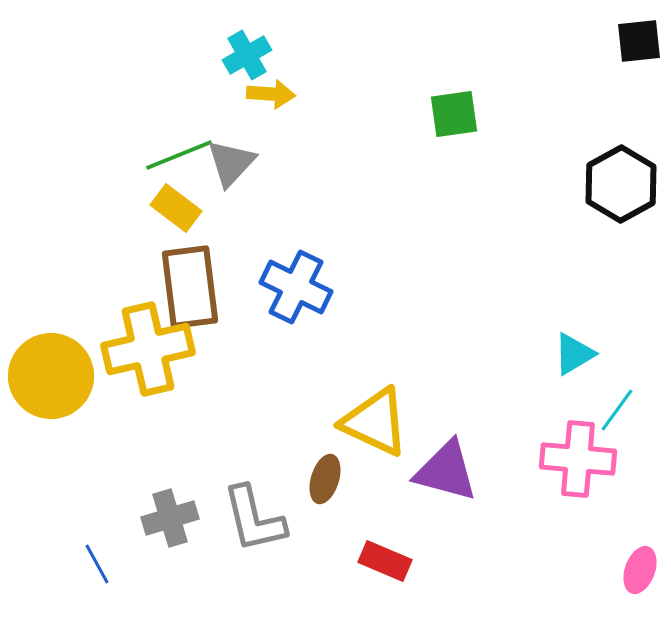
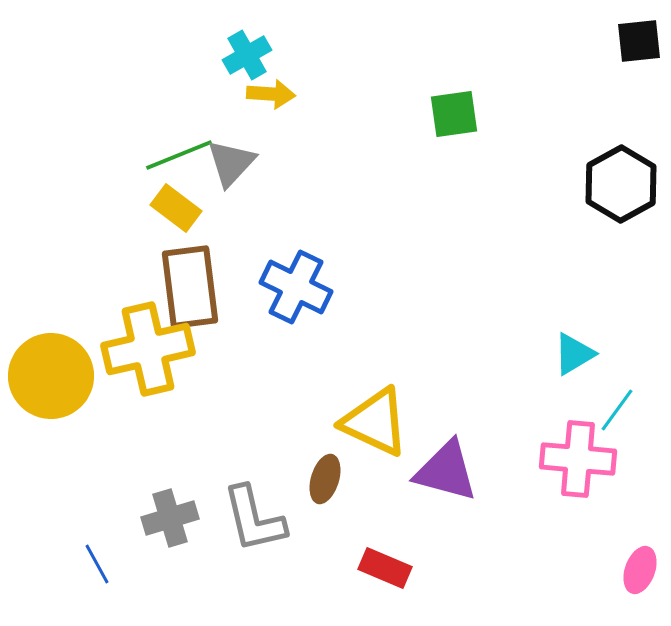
red rectangle: moved 7 px down
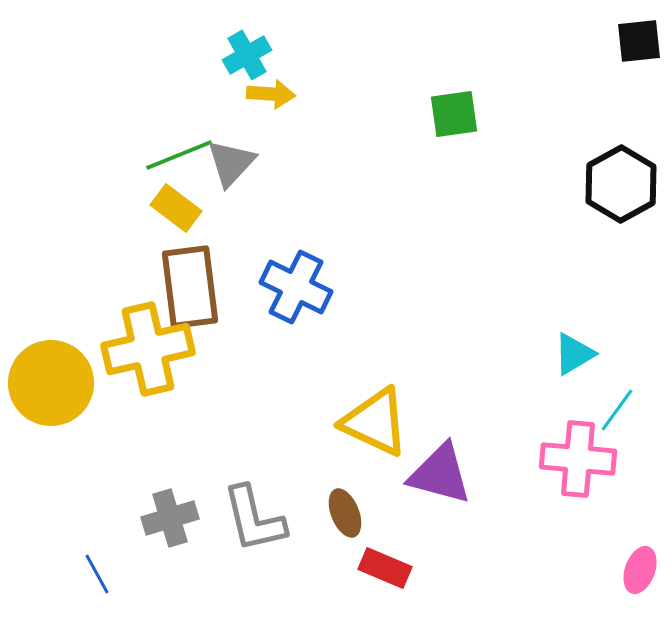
yellow circle: moved 7 px down
purple triangle: moved 6 px left, 3 px down
brown ellipse: moved 20 px right, 34 px down; rotated 39 degrees counterclockwise
blue line: moved 10 px down
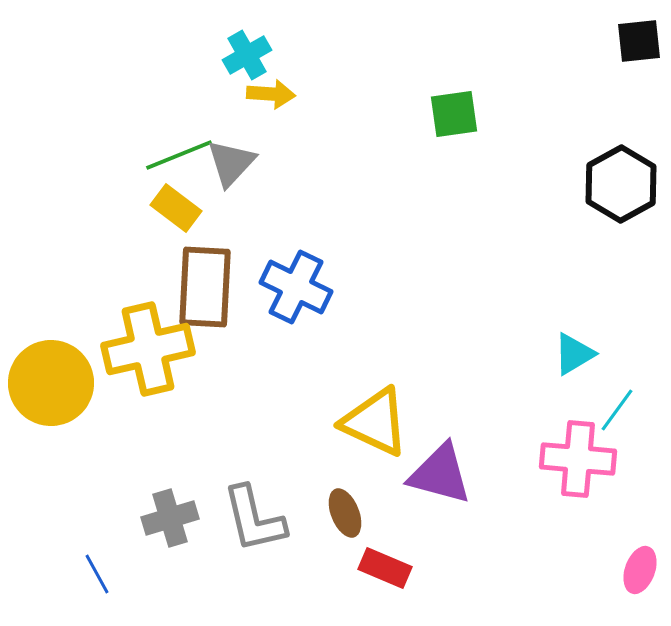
brown rectangle: moved 15 px right; rotated 10 degrees clockwise
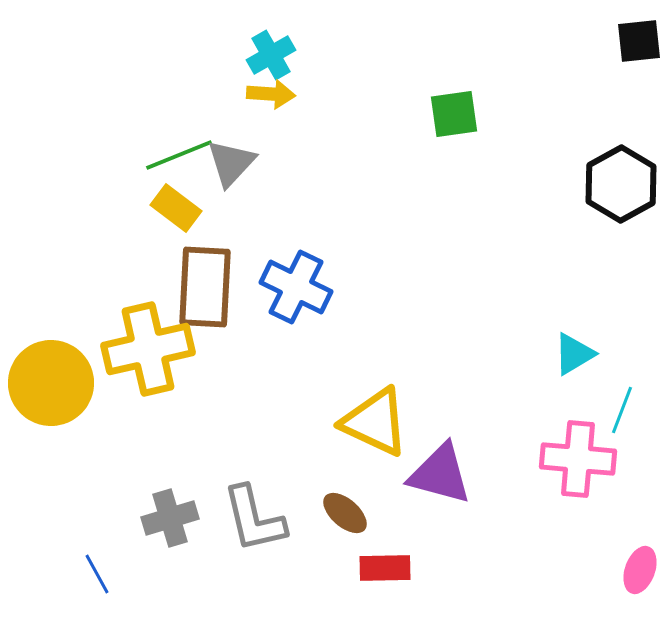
cyan cross: moved 24 px right
cyan line: moved 5 px right; rotated 15 degrees counterclockwise
brown ellipse: rotated 27 degrees counterclockwise
red rectangle: rotated 24 degrees counterclockwise
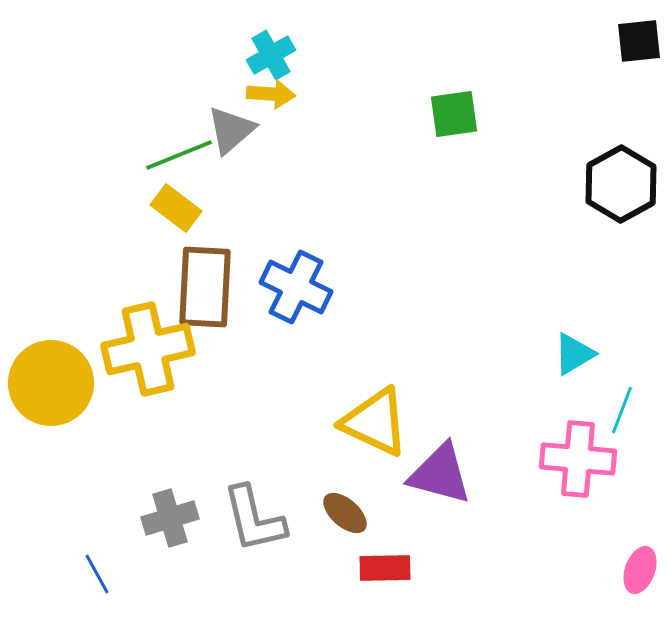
gray triangle: moved 33 px up; rotated 6 degrees clockwise
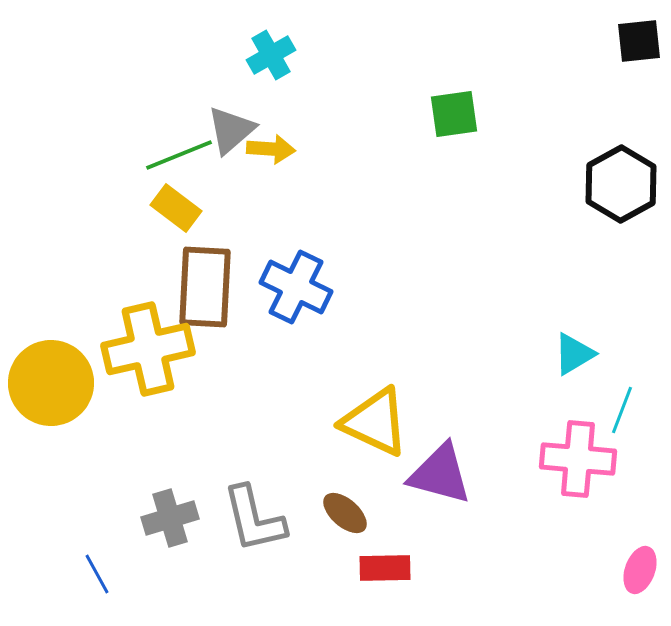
yellow arrow: moved 55 px down
